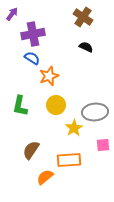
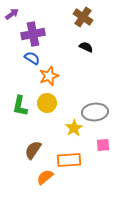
purple arrow: rotated 16 degrees clockwise
yellow circle: moved 9 px left, 2 px up
brown semicircle: moved 2 px right
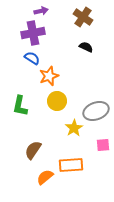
purple arrow: moved 29 px right, 3 px up; rotated 24 degrees clockwise
purple cross: moved 1 px up
yellow circle: moved 10 px right, 2 px up
gray ellipse: moved 1 px right, 1 px up; rotated 15 degrees counterclockwise
orange rectangle: moved 2 px right, 5 px down
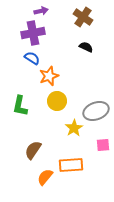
orange semicircle: rotated 12 degrees counterclockwise
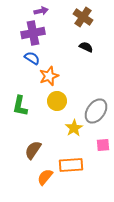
gray ellipse: rotated 35 degrees counterclockwise
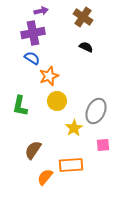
gray ellipse: rotated 10 degrees counterclockwise
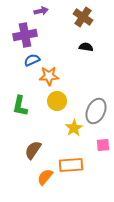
purple cross: moved 8 px left, 2 px down
black semicircle: rotated 16 degrees counterclockwise
blue semicircle: moved 2 px down; rotated 56 degrees counterclockwise
orange star: rotated 18 degrees clockwise
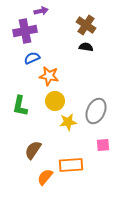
brown cross: moved 3 px right, 8 px down
purple cross: moved 4 px up
blue semicircle: moved 2 px up
orange star: rotated 12 degrees clockwise
yellow circle: moved 2 px left
yellow star: moved 6 px left, 6 px up; rotated 24 degrees clockwise
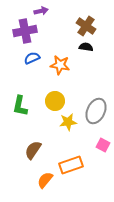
brown cross: moved 1 px down
orange star: moved 11 px right, 11 px up
pink square: rotated 32 degrees clockwise
orange rectangle: rotated 15 degrees counterclockwise
orange semicircle: moved 3 px down
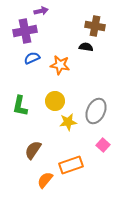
brown cross: moved 9 px right; rotated 24 degrees counterclockwise
pink square: rotated 16 degrees clockwise
